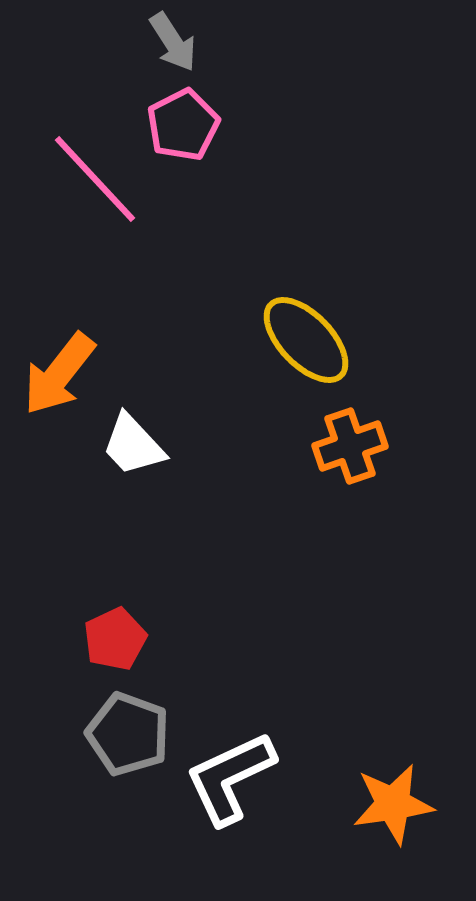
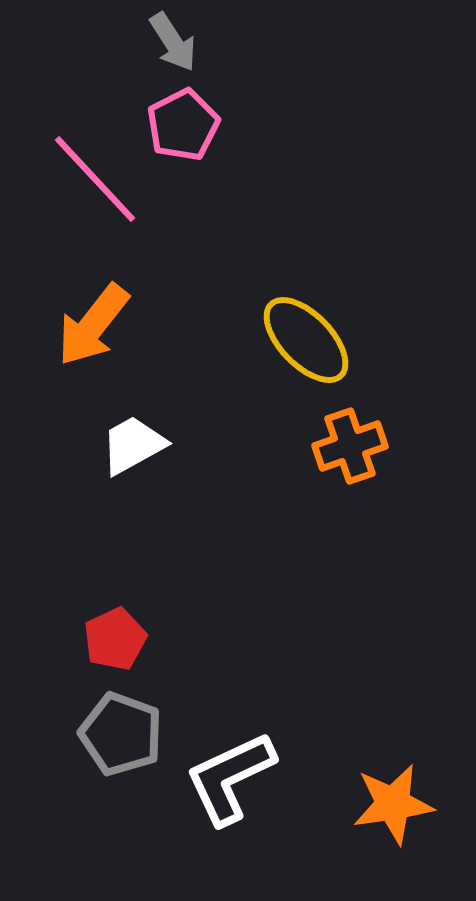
orange arrow: moved 34 px right, 49 px up
white trapezoid: rotated 104 degrees clockwise
gray pentagon: moved 7 px left
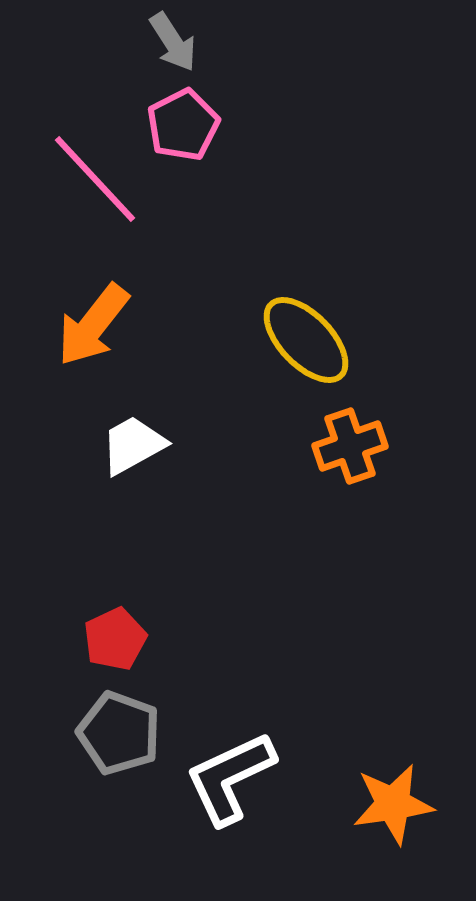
gray pentagon: moved 2 px left, 1 px up
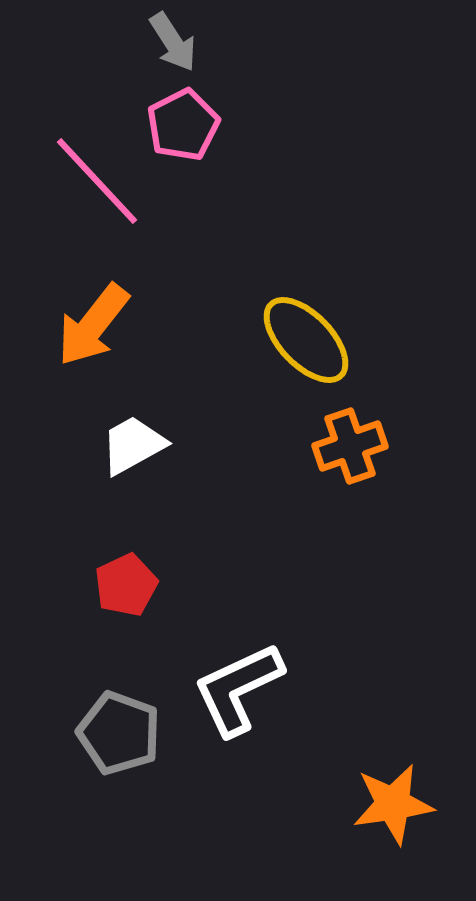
pink line: moved 2 px right, 2 px down
red pentagon: moved 11 px right, 54 px up
white L-shape: moved 8 px right, 89 px up
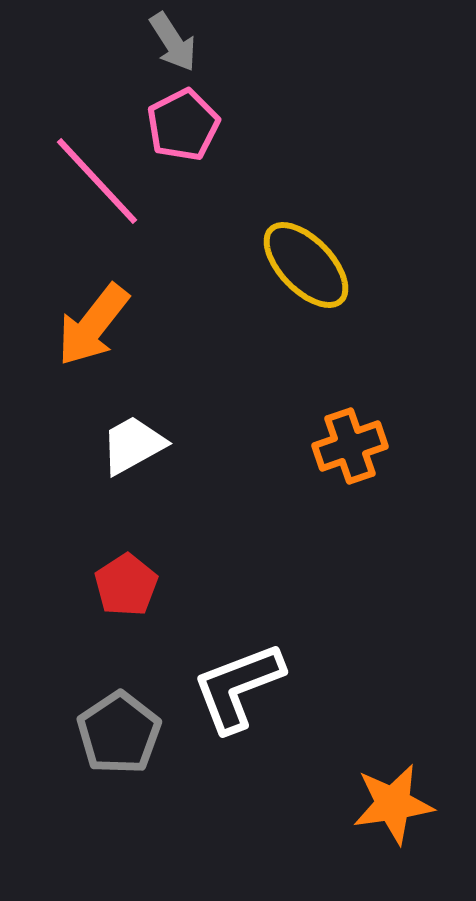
yellow ellipse: moved 75 px up
red pentagon: rotated 8 degrees counterclockwise
white L-shape: moved 2 px up; rotated 4 degrees clockwise
gray pentagon: rotated 18 degrees clockwise
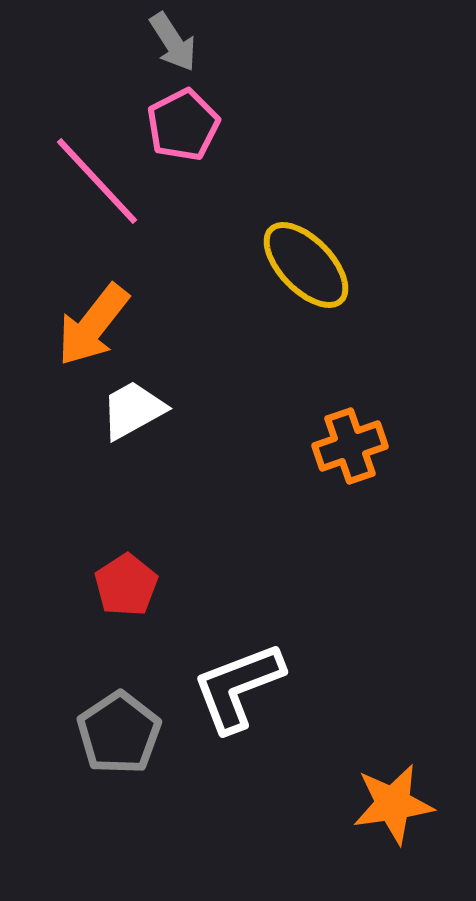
white trapezoid: moved 35 px up
